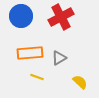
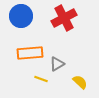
red cross: moved 3 px right, 1 px down
gray triangle: moved 2 px left, 6 px down
yellow line: moved 4 px right, 2 px down
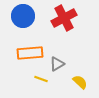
blue circle: moved 2 px right
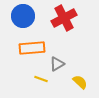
orange rectangle: moved 2 px right, 5 px up
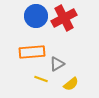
blue circle: moved 13 px right
orange rectangle: moved 4 px down
yellow semicircle: moved 9 px left, 2 px down; rotated 98 degrees clockwise
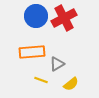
yellow line: moved 1 px down
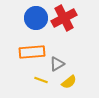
blue circle: moved 2 px down
yellow semicircle: moved 2 px left, 2 px up
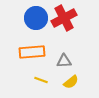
gray triangle: moved 7 px right, 3 px up; rotated 28 degrees clockwise
yellow semicircle: moved 2 px right
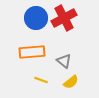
gray triangle: rotated 42 degrees clockwise
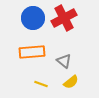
blue circle: moved 3 px left
yellow line: moved 4 px down
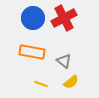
orange rectangle: rotated 15 degrees clockwise
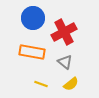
red cross: moved 14 px down
gray triangle: moved 1 px right, 1 px down
yellow semicircle: moved 2 px down
